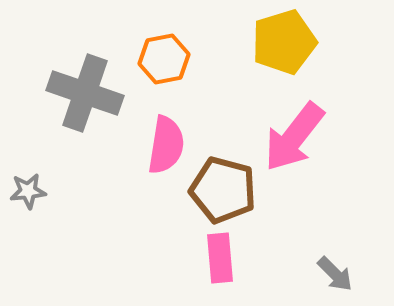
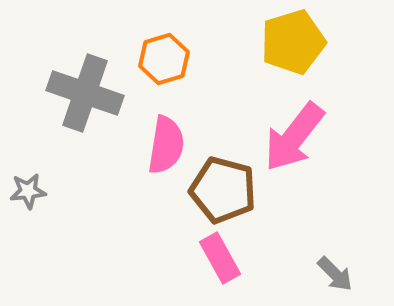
yellow pentagon: moved 9 px right
orange hexagon: rotated 6 degrees counterclockwise
pink rectangle: rotated 24 degrees counterclockwise
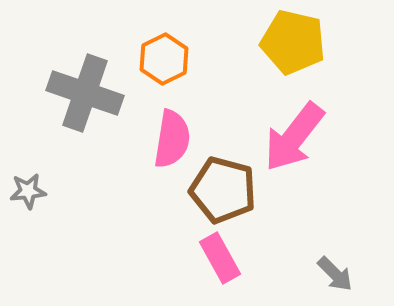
yellow pentagon: rotated 30 degrees clockwise
orange hexagon: rotated 9 degrees counterclockwise
pink semicircle: moved 6 px right, 6 px up
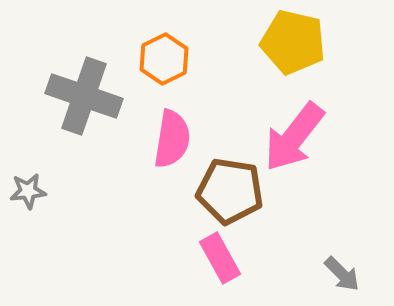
gray cross: moved 1 px left, 3 px down
brown pentagon: moved 7 px right, 1 px down; rotated 6 degrees counterclockwise
gray arrow: moved 7 px right
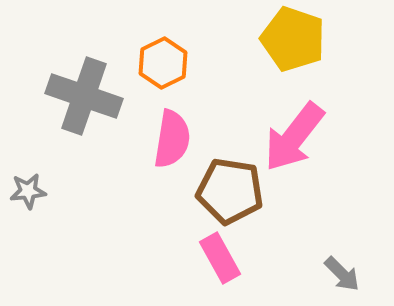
yellow pentagon: moved 3 px up; rotated 6 degrees clockwise
orange hexagon: moved 1 px left, 4 px down
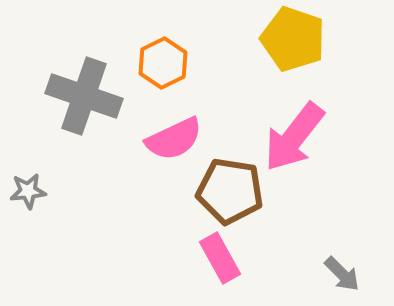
pink semicircle: moved 2 px right; rotated 56 degrees clockwise
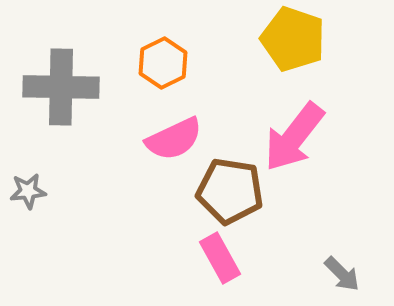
gray cross: moved 23 px left, 9 px up; rotated 18 degrees counterclockwise
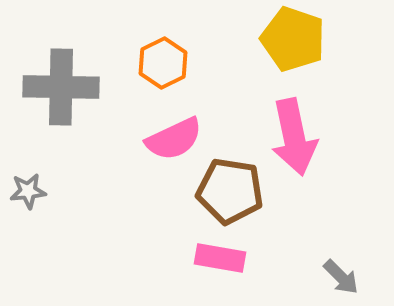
pink arrow: rotated 50 degrees counterclockwise
pink rectangle: rotated 51 degrees counterclockwise
gray arrow: moved 1 px left, 3 px down
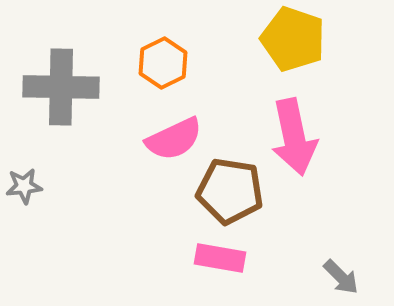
gray star: moved 4 px left, 5 px up
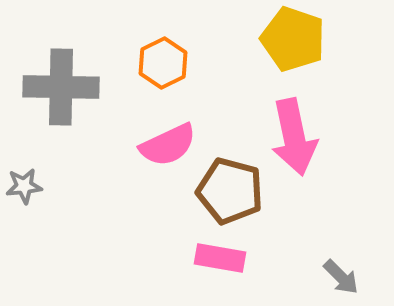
pink semicircle: moved 6 px left, 6 px down
brown pentagon: rotated 6 degrees clockwise
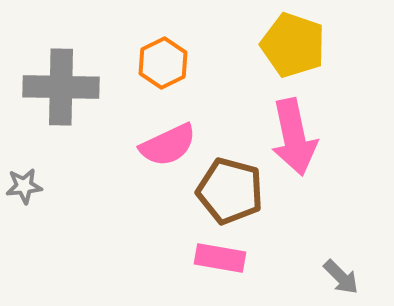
yellow pentagon: moved 6 px down
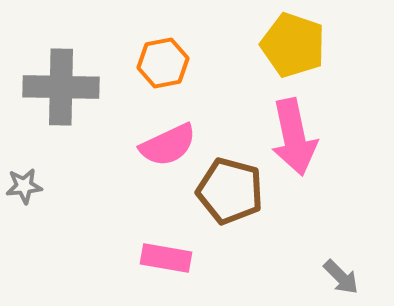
orange hexagon: rotated 15 degrees clockwise
pink rectangle: moved 54 px left
